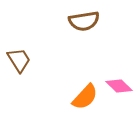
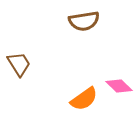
brown trapezoid: moved 4 px down
orange semicircle: moved 1 px left, 2 px down; rotated 12 degrees clockwise
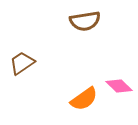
brown semicircle: moved 1 px right
brown trapezoid: moved 3 px right, 1 px up; rotated 92 degrees counterclockwise
